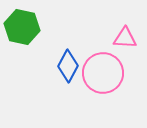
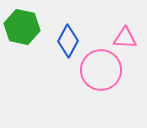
blue diamond: moved 25 px up
pink circle: moved 2 px left, 3 px up
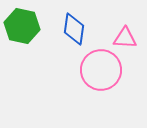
green hexagon: moved 1 px up
blue diamond: moved 6 px right, 12 px up; rotated 20 degrees counterclockwise
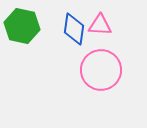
pink triangle: moved 25 px left, 13 px up
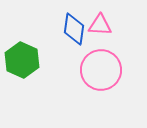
green hexagon: moved 34 px down; rotated 12 degrees clockwise
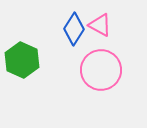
pink triangle: rotated 25 degrees clockwise
blue diamond: rotated 24 degrees clockwise
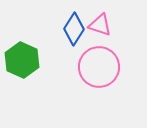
pink triangle: rotated 10 degrees counterclockwise
pink circle: moved 2 px left, 3 px up
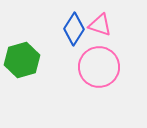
green hexagon: rotated 20 degrees clockwise
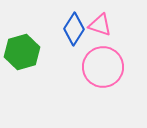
green hexagon: moved 8 px up
pink circle: moved 4 px right
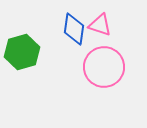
blue diamond: rotated 24 degrees counterclockwise
pink circle: moved 1 px right
